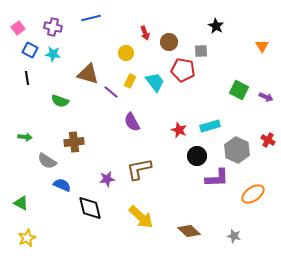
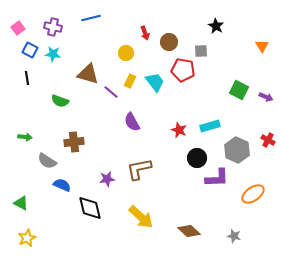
black circle: moved 2 px down
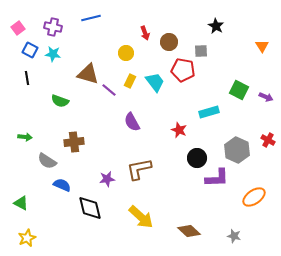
purple line: moved 2 px left, 2 px up
cyan rectangle: moved 1 px left, 14 px up
orange ellipse: moved 1 px right, 3 px down
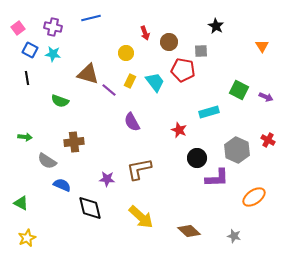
purple star: rotated 14 degrees clockwise
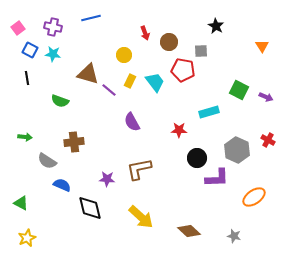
yellow circle: moved 2 px left, 2 px down
red star: rotated 21 degrees counterclockwise
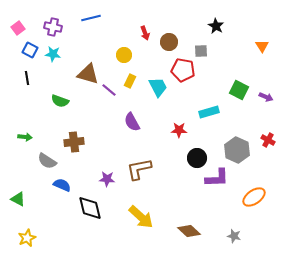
cyan trapezoid: moved 3 px right, 5 px down; rotated 10 degrees clockwise
green triangle: moved 3 px left, 4 px up
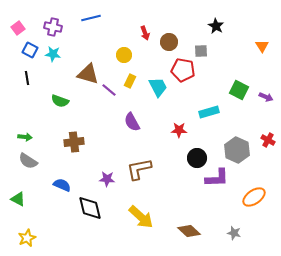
gray semicircle: moved 19 px left
gray star: moved 3 px up
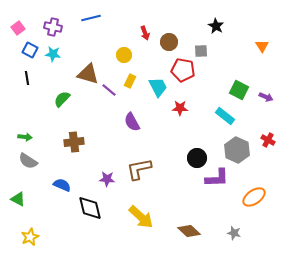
green semicircle: moved 2 px right, 2 px up; rotated 114 degrees clockwise
cyan rectangle: moved 16 px right, 4 px down; rotated 54 degrees clockwise
red star: moved 1 px right, 22 px up
yellow star: moved 3 px right, 1 px up
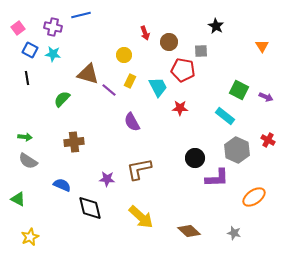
blue line: moved 10 px left, 3 px up
black circle: moved 2 px left
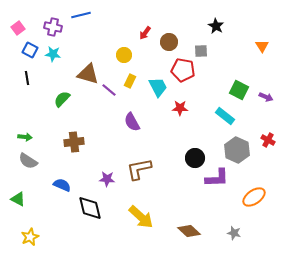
red arrow: rotated 56 degrees clockwise
